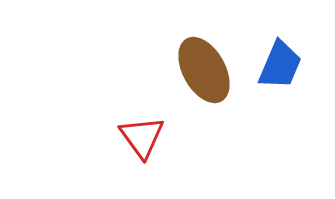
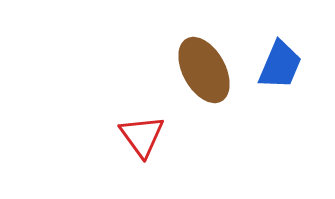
red triangle: moved 1 px up
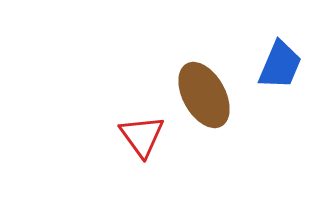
brown ellipse: moved 25 px down
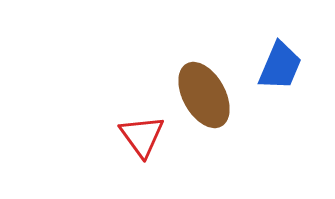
blue trapezoid: moved 1 px down
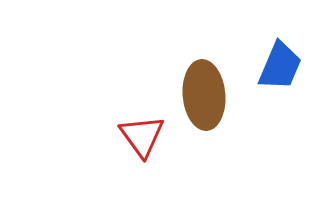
brown ellipse: rotated 24 degrees clockwise
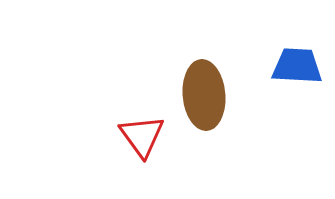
blue trapezoid: moved 17 px right; rotated 110 degrees counterclockwise
